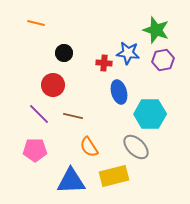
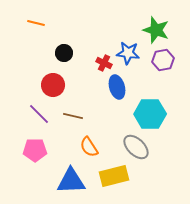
red cross: rotated 21 degrees clockwise
blue ellipse: moved 2 px left, 5 px up
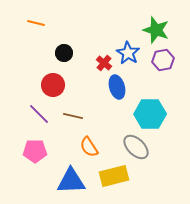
blue star: rotated 25 degrees clockwise
red cross: rotated 14 degrees clockwise
pink pentagon: moved 1 px down
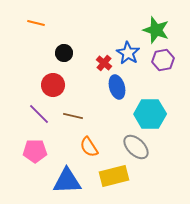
blue triangle: moved 4 px left
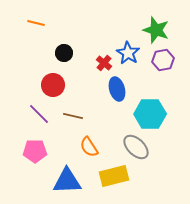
blue ellipse: moved 2 px down
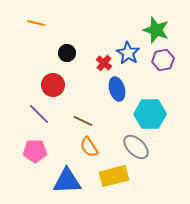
black circle: moved 3 px right
brown line: moved 10 px right, 5 px down; rotated 12 degrees clockwise
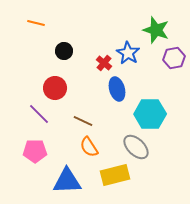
black circle: moved 3 px left, 2 px up
purple hexagon: moved 11 px right, 2 px up
red circle: moved 2 px right, 3 px down
yellow rectangle: moved 1 px right, 1 px up
